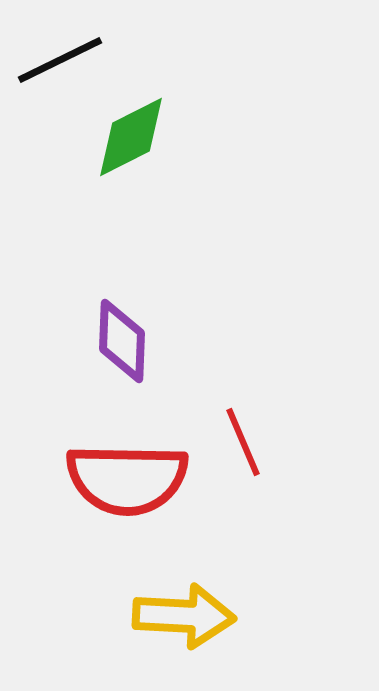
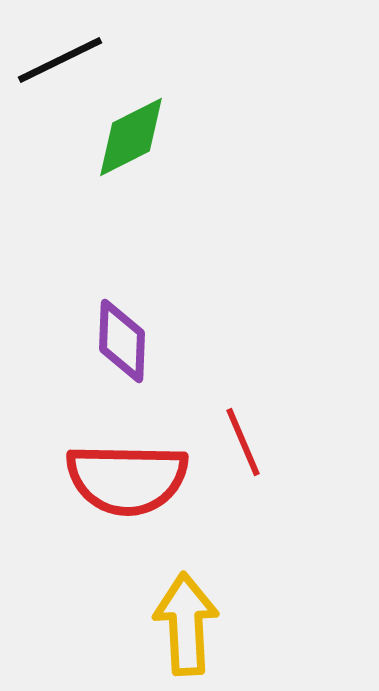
yellow arrow: moved 2 px right, 8 px down; rotated 96 degrees counterclockwise
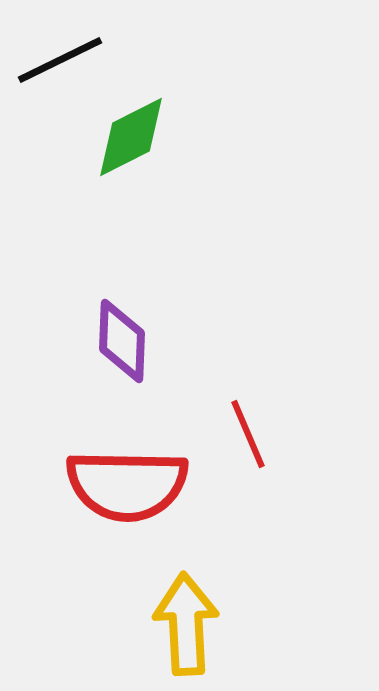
red line: moved 5 px right, 8 px up
red semicircle: moved 6 px down
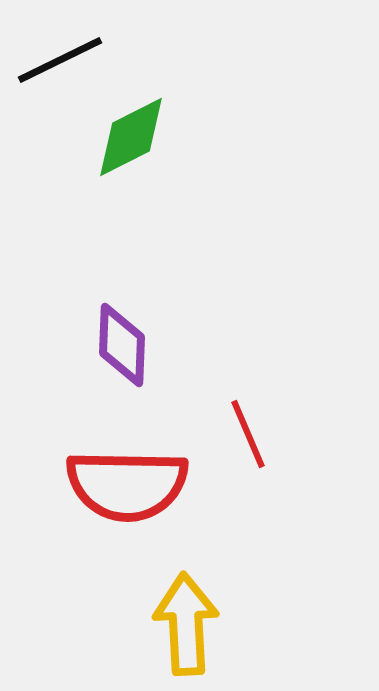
purple diamond: moved 4 px down
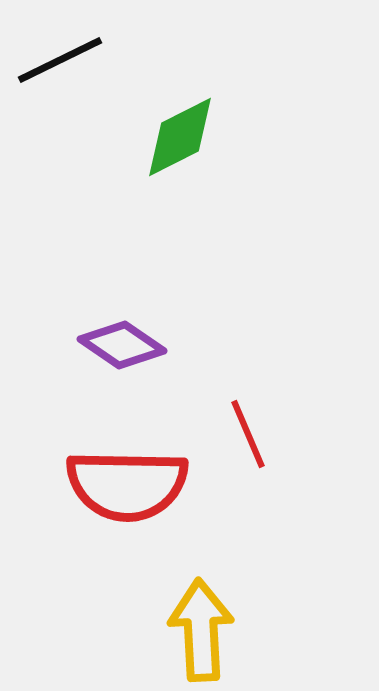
green diamond: moved 49 px right
purple diamond: rotated 58 degrees counterclockwise
yellow arrow: moved 15 px right, 6 px down
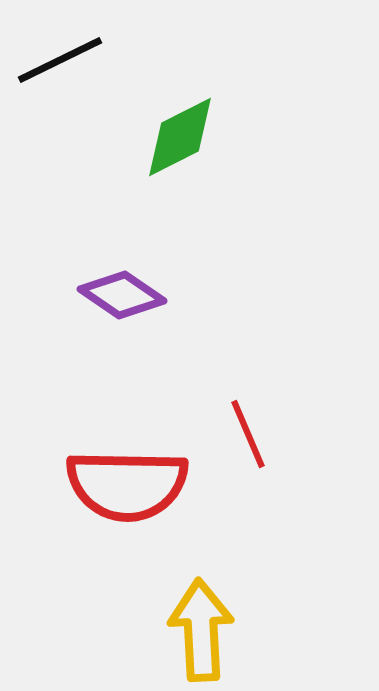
purple diamond: moved 50 px up
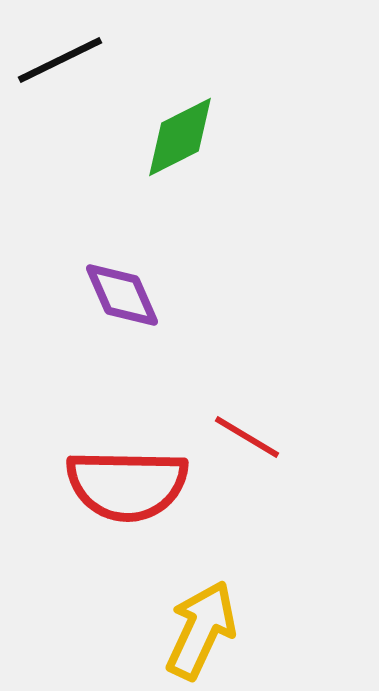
purple diamond: rotated 32 degrees clockwise
red line: moved 1 px left, 3 px down; rotated 36 degrees counterclockwise
yellow arrow: rotated 28 degrees clockwise
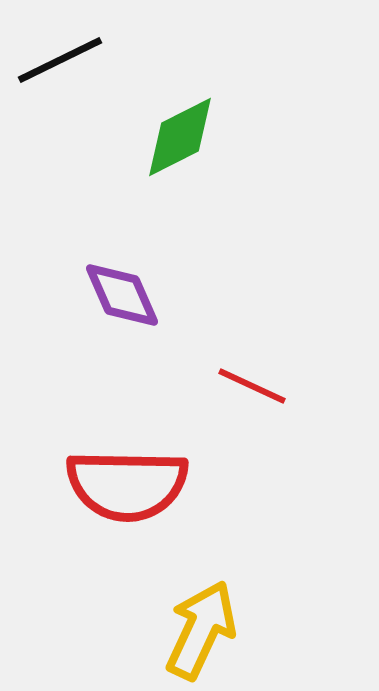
red line: moved 5 px right, 51 px up; rotated 6 degrees counterclockwise
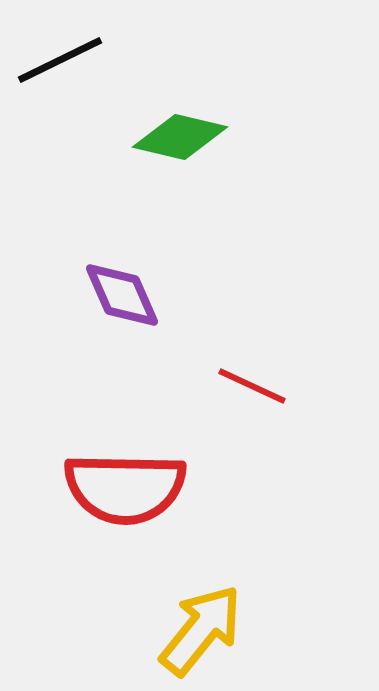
green diamond: rotated 40 degrees clockwise
red semicircle: moved 2 px left, 3 px down
yellow arrow: rotated 14 degrees clockwise
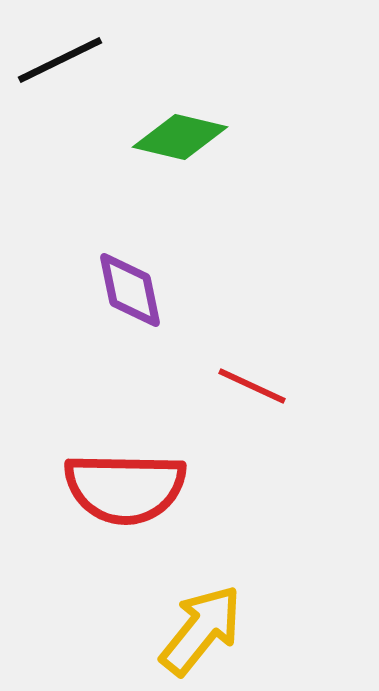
purple diamond: moved 8 px right, 5 px up; rotated 12 degrees clockwise
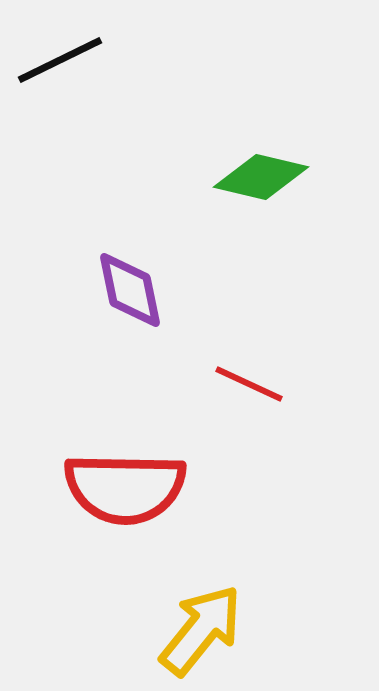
green diamond: moved 81 px right, 40 px down
red line: moved 3 px left, 2 px up
